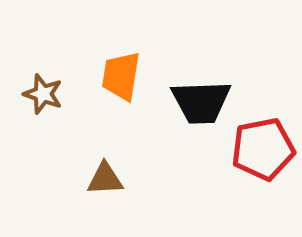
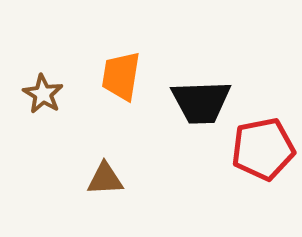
brown star: rotated 12 degrees clockwise
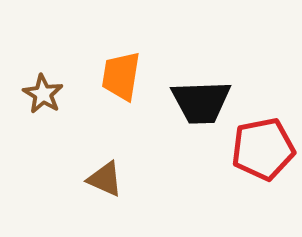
brown triangle: rotated 27 degrees clockwise
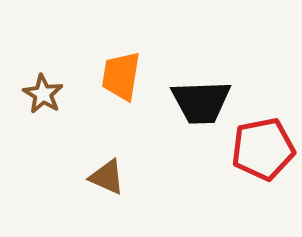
brown triangle: moved 2 px right, 2 px up
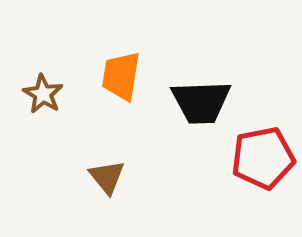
red pentagon: moved 9 px down
brown triangle: rotated 27 degrees clockwise
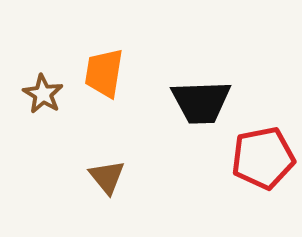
orange trapezoid: moved 17 px left, 3 px up
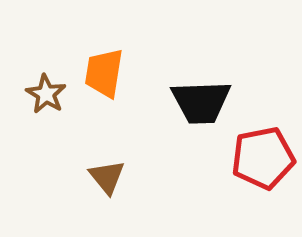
brown star: moved 3 px right
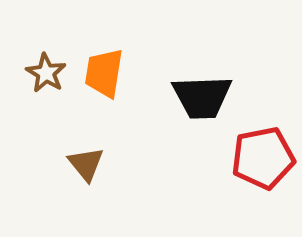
brown star: moved 21 px up
black trapezoid: moved 1 px right, 5 px up
brown triangle: moved 21 px left, 13 px up
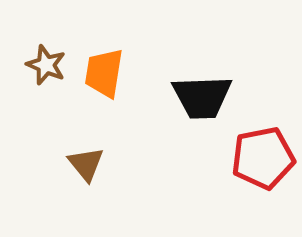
brown star: moved 8 px up; rotated 9 degrees counterclockwise
